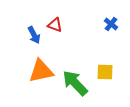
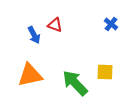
orange triangle: moved 11 px left, 4 px down
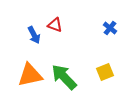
blue cross: moved 1 px left, 4 px down
yellow square: rotated 24 degrees counterclockwise
green arrow: moved 11 px left, 6 px up
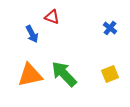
red triangle: moved 3 px left, 8 px up
blue arrow: moved 2 px left, 1 px up
yellow square: moved 5 px right, 2 px down
green arrow: moved 3 px up
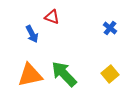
yellow square: rotated 18 degrees counterclockwise
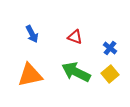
red triangle: moved 23 px right, 20 px down
blue cross: moved 20 px down
green arrow: moved 12 px right, 2 px up; rotated 20 degrees counterclockwise
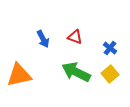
blue arrow: moved 11 px right, 5 px down
orange triangle: moved 11 px left
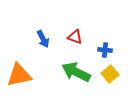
blue cross: moved 5 px left, 2 px down; rotated 32 degrees counterclockwise
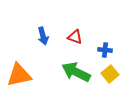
blue arrow: moved 3 px up; rotated 12 degrees clockwise
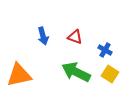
blue cross: rotated 24 degrees clockwise
yellow square: rotated 18 degrees counterclockwise
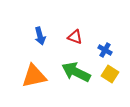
blue arrow: moved 3 px left
orange triangle: moved 15 px right, 1 px down
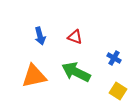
blue cross: moved 9 px right, 8 px down
yellow square: moved 8 px right, 17 px down
